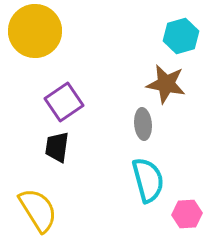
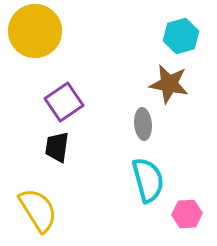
brown star: moved 3 px right
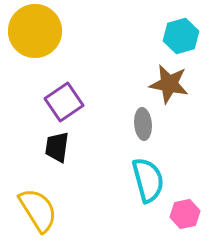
pink hexagon: moved 2 px left; rotated 8 degrees counterclockwise
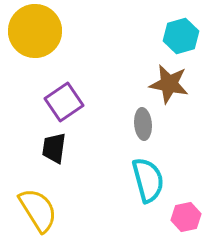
black trapezoid: moved 3 px left, 1 px down
pink hexagon: moved 1 px right, 3 px down
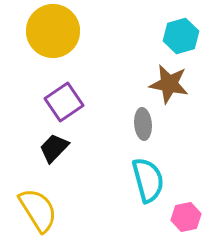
yellow circle: moved 18 px right
black trapezoid: rotated 36 degrees clockwise
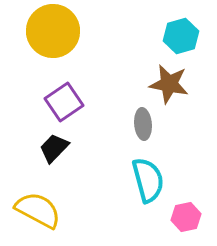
yellow semicircle: rotated 30 degrees counterclockwise
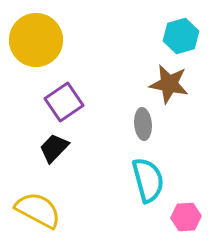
yellow circle: moved 17 px left, 9 px down
pink hexagon: rotated 8 degrees clockwise
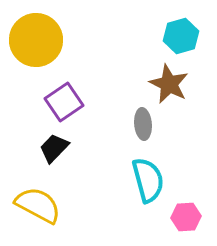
brown star: rotated 15 degrees clockwise
yellow semicircle: moved 5 px up
